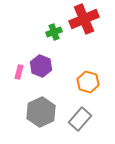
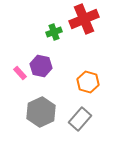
purple hexagon: rotated 10 degrees counterclockwise
pink rectangle: moved 1 px right, 1 px down; rotated 56 degrees counterclockwise
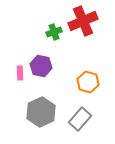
red cross: moved 1 px left, 2 px down
pink rectangle: rotated 40 degrees clockwise
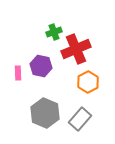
red cross: moved 7 px left, 28 px down
pink rectangle: moved 2 px left
orange hexagon: rotated 15 degrees clockwise
gray hexagon: moved 4 px right, 1 px down; rotated 12 degrees counterclockwise
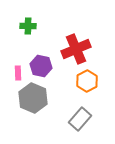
green cross: moved 26 px left, 6 px up; rotated 21 degrees clockwise
orange hexagon: moved 1 px left, 1 px up
gray hexagon: moved 12 px left, 15 px up
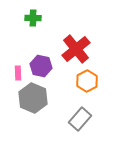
green cross: moved 5 px right, 8 px up
red cross: rotated 16 degrees counterclockwise
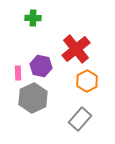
gray hexagon: rotated 12 degrees clockwise
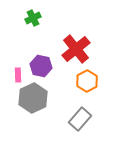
green cross: rotated 28 degrees counterclockwise
pink rectangle: moved 2 px down
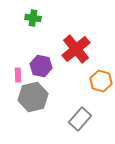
green cross: rotated 35 degrees clockwise
orange hexagon: moved 14 px right; rotated 15 degrees counterclockwise
gray hexagon: moved 1 px up; rotated 12 degrees clockwise
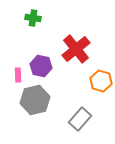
gray hexagon: moved 2 px right, 3 px down
